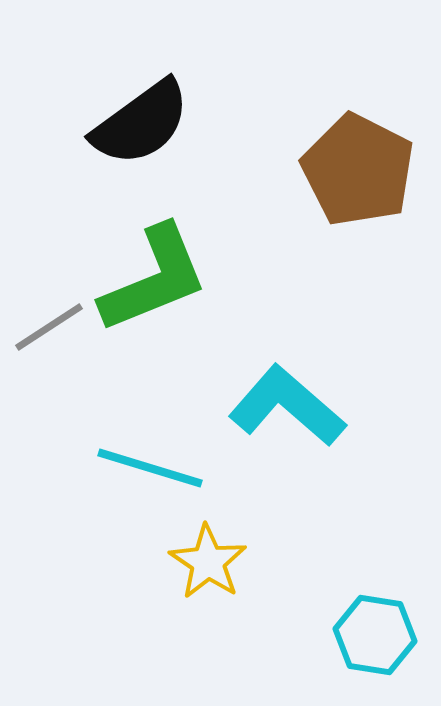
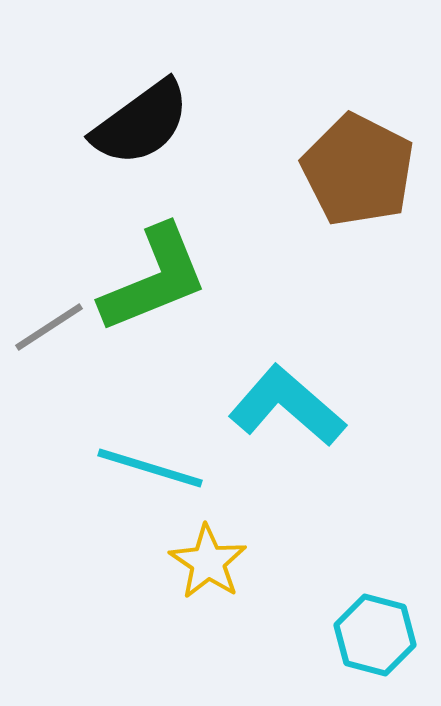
cyan hexagon: rotated 6 degrees clockwise
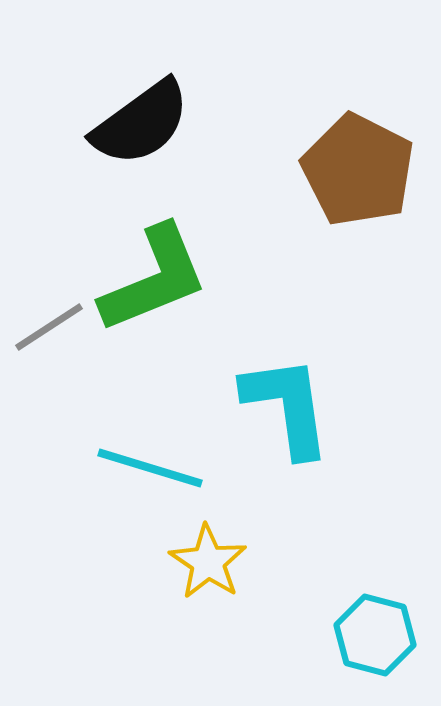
cyan L-shape: rotated 41 degrees clockwise
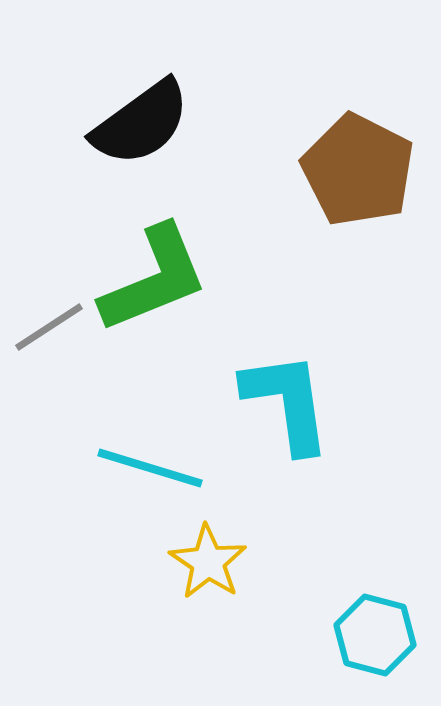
cyan L-shape: moved 4 px up
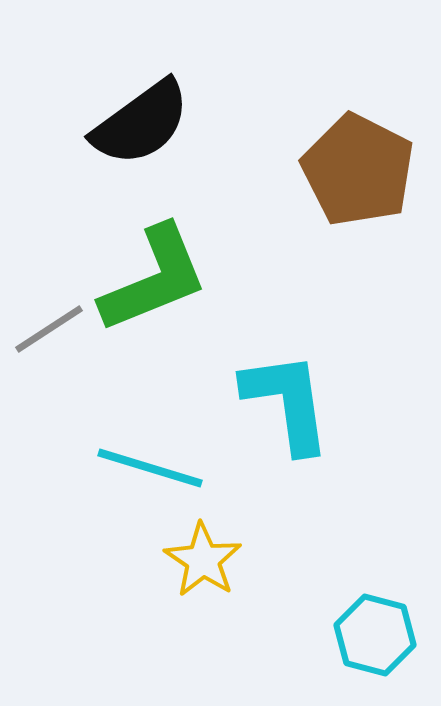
gray line: moved 2 px down
yellow star: moved 5 px left, 2 px up
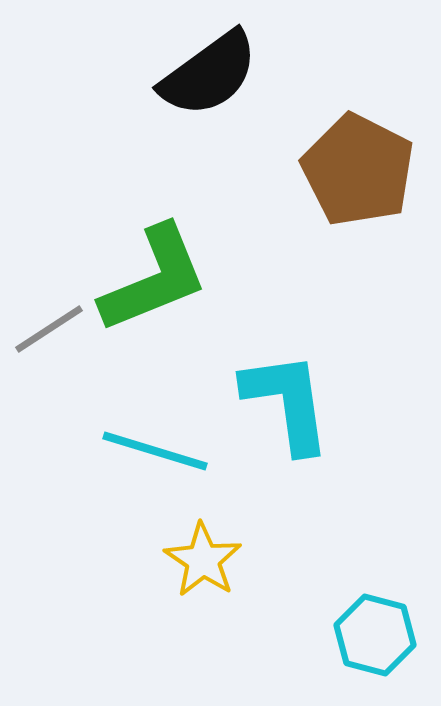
black semicircle: moved 68 px right, 49 px up
cyan line: moved 5 px right, 17 px up
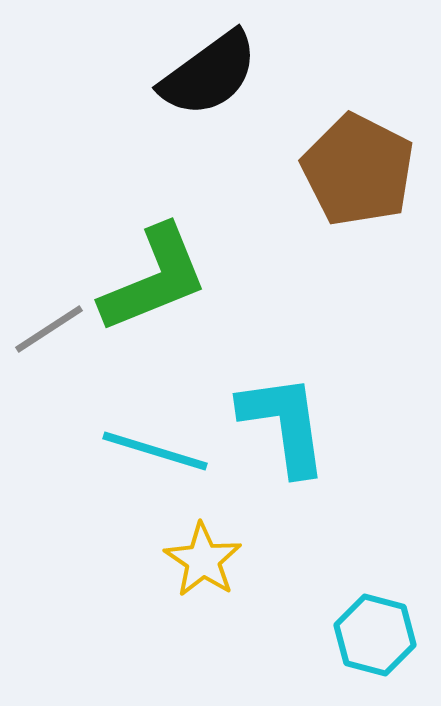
cyan L-shape: moved 3 px left, 22 px down
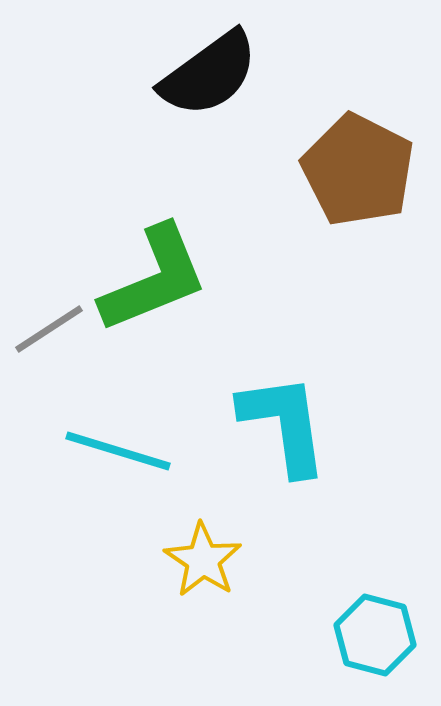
cyan line: moved 37 px left
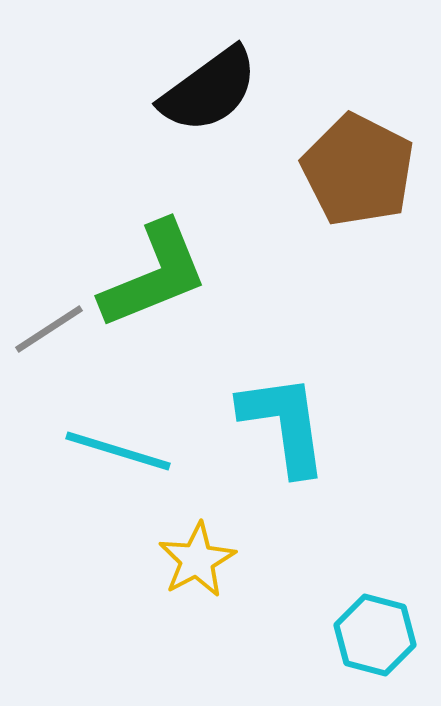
black semicircle: moved 16 px down
green L-shape: moved 4 px up
yellow star: moved 6 px left; rotated 10 degrees clockwise
